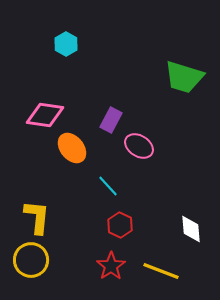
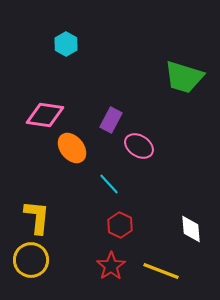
cyan line: moved 1 px right, 2 px up
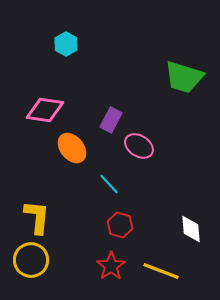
pink diamond: moved 5 px up
red hexagon: rotated 10 degrees counterclockwise
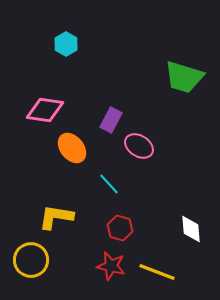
yellow L-shape: moved 19 px right; rotated 87 degrees counterclockwise
red hexagon: moved 3 px down
red star: rotated 24 degrees counterclockwise
yellow line: moved 4 px left, 1 px down
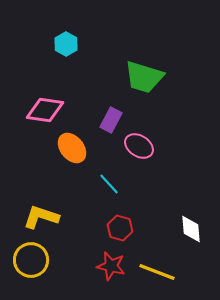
green trapezoid: moved 40 px left
yellow L-shape: moved 15 px left; rotated 9 degrees clockwise
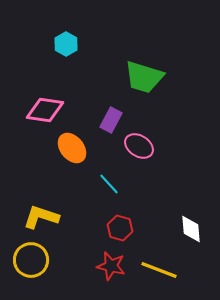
yellow line: moved 2 px right, 2 px up
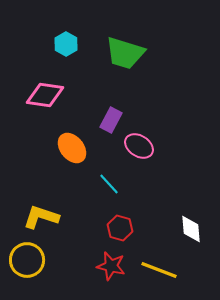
green trapezoid: moved 19 px left, 24 px up
pink diamond: moved 15 px up
yellow circle: moved 4 px left
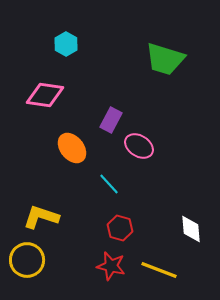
green trapezoid: moved 40 px right, 6 px down
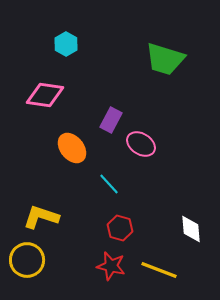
pink ellipse: moved 2 px right, 2 px up
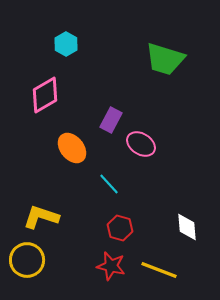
pink diamond: rotated 39 degrees counterclockwise
white diamond: moved 4 px left, 2 px up
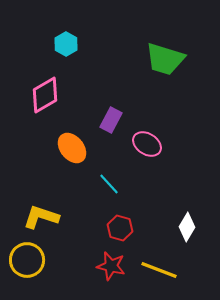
pink ellipse: moved 6 px right
white diamond: rotated 36 degrees clockwise
